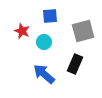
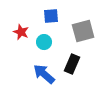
blue square: moved 1 px right
red star: moved 1 px left, 1 px down
black rectangle: moved 3 px left
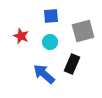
red star: moved 4 px down
cyan circle: moved 6 px right
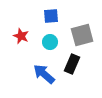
gray square: moved 1 px left, 4 px down
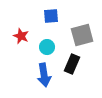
cyan circle: moved 3 px left, 5 px down
blue arrow: moved 1 px down; rotated 140 degrees counterclockwise
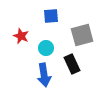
cyan circle: moved 1 px left, 1 px down
black rectangle: rotated 48 degrees counterclockwise
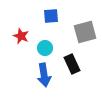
gray square: moved 3 px right, 3 px up
cyan circle: moved 1 px left
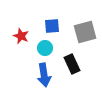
blue square: moved 1 px right, 10 px down
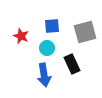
cyan circle: moved 2 px right
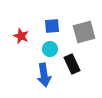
gray square: moved 1 px left
cyan circle: moved 3 px right, 1 px down
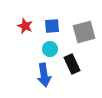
red star: moved 4 px right, 10 px up
